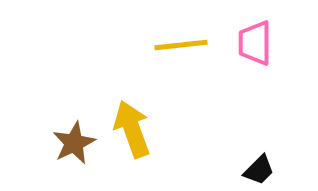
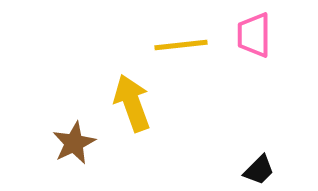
pink trapezoid: moved 1 px left, 8 px up
yellow arrow: moved 26 px up
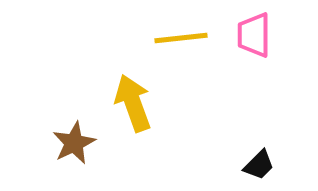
yellow line: moved 7 px up
yellow arrow: moved 1 px right
black trapezoid: moved 5 px up
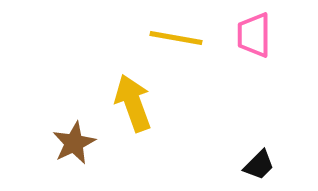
yellow line: moved 5 px left; rotated 16 degrees clockwise
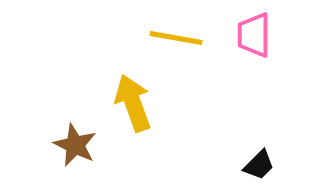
brown star: moved 1 px right, 2 px down; rotated 21 degrees counterclockwise
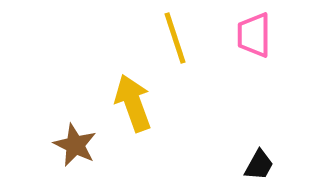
yellow line: moved 1 px left; rotated 62 degrees clockwise
black trapezoid: rotated 16 degrees counterclockwise
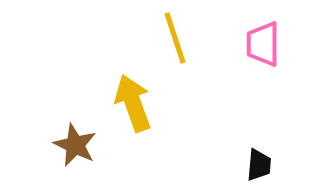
pink trapezoid: moved 9 px right, 9 px down
black trapezoid: rotated 24 degrees counterclockwise
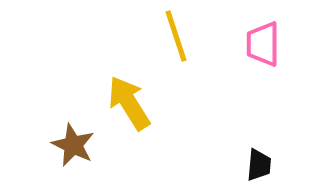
yellow line: moved 1 px right, 2 px up
yellow arrow: moved 4 px left; rotated 12 degrees counterclockwise
brown star: moved 2 px left
